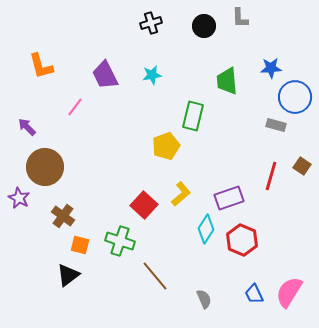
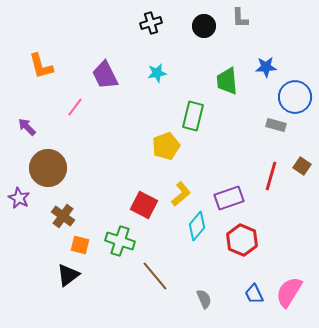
blue star: moved 5 px left, 1 px up
cyan star: moved 5 px right, 2 px up
brown circle: moved 3 px right, 1 px down
red square: rotated 16 degrees counterclockwise
cyan diamond: moved 9 px left, 3 px up; rotated 8 degrees clockwise
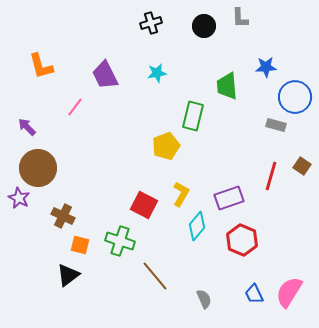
green trapezoid: moved 5 px down
brown circle: moved 10 px left
yellow L-shape: rotated 20 degrees counterclockwise
brown cross: rotated 10 degrees counterclockwise
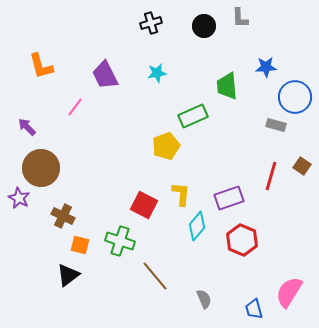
green rectangle: rotated 52 degrees clockwise
brown circle: moved 3 px right
yellow L-shape: rotated 25 degrees counterclockwise
blue trapezoid: moved 15 px down; rotated 10 degrees clockwise
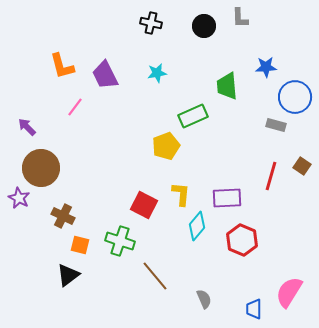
black cross: rotated 30 degrees clockwise
orange L-shape: moved 21 px right
purple rectangle: moved 2 px left; rotated 16 degrees clockwise
blue trapezoid: rotated 15 degrees clockwise
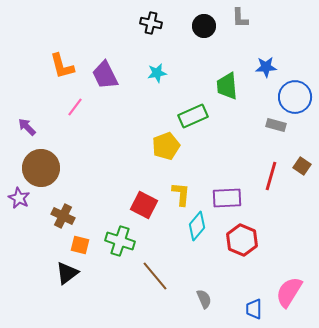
black triangle: moved 1 px left, 2 px up
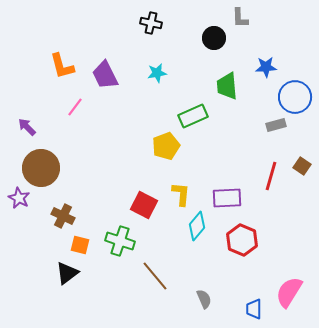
black circle: moved 10 px right, 12 px down
gray rectangle: rotated 30 degrees counterclockwise
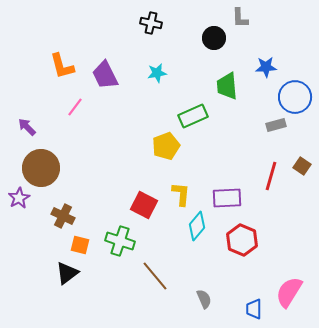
purple star: rotated 15 degrees clockwise
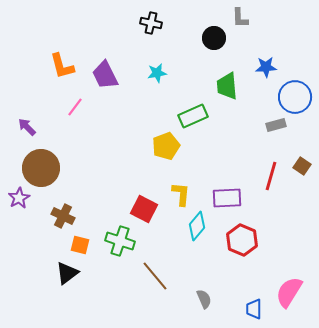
red square: moved 4 px down
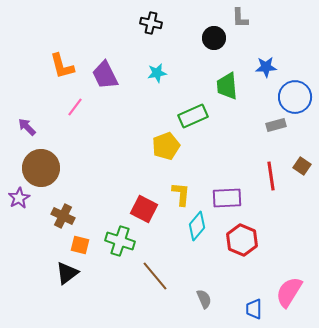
red line: rotated 24 degrees counterclockwise
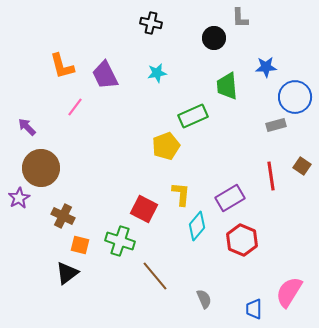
purple rectangle: moved 3 px right; rotated 28 degrees counterclockwise
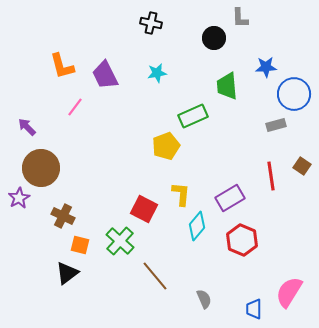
blue circle: moved 1 px left, 3 px up
green cross: rotated 24 degrees clockwise
